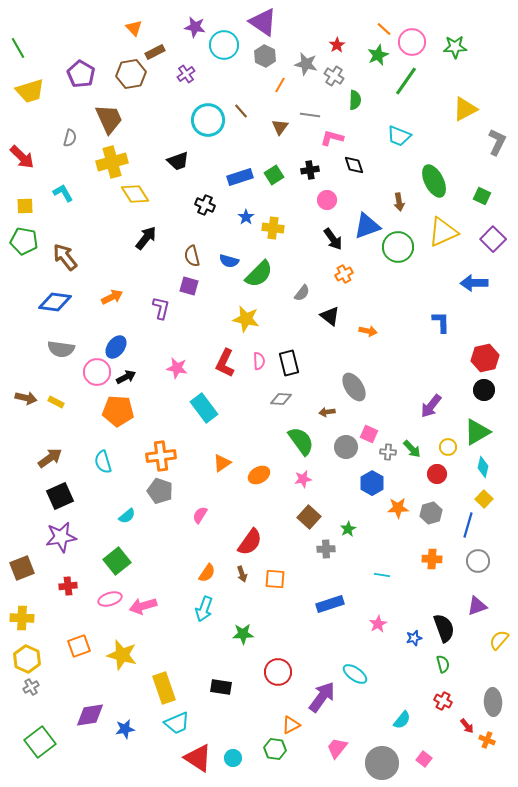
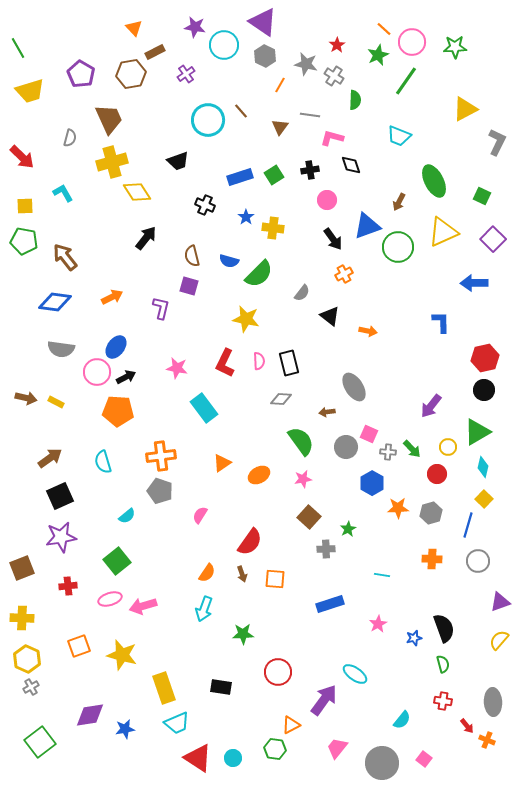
black diamond at (354, 165): moved 3 px left
yellow diamond at (135, 194): moved 2 px right, 2 px up
brown arrow at (399, 202): rotated 36 degrees clockwise
purple triangle at (477, 606): moved 23 px right, 4 px up
purple arrow at (322, 697): moved 2 px right, 3 px down
red cross at (443, 701): rotated 18 degrees counterclockwise
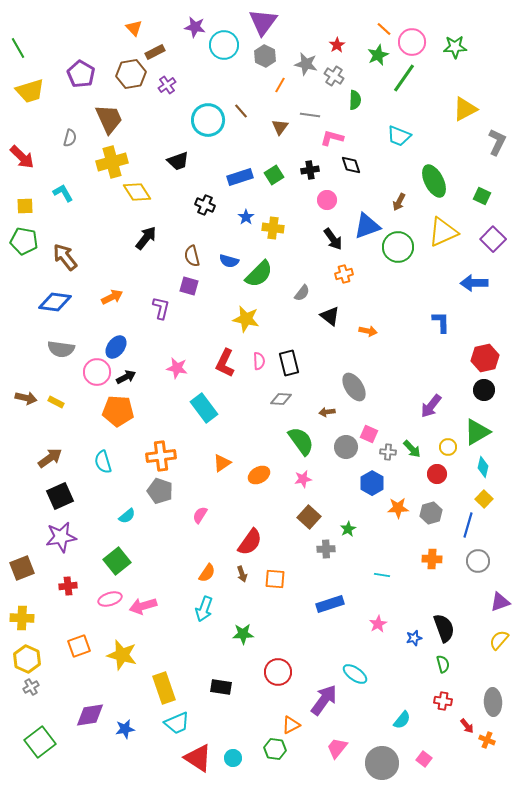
purple triangle at (263, 22): rotated 32 degrees clockwise
purple cross at (186, 74): moved 19 px left, 11 px down
green line at (406, 81): moved 2 px left, 3 px up
orange cross at (344, 274): rotated 12 degrees clockwise
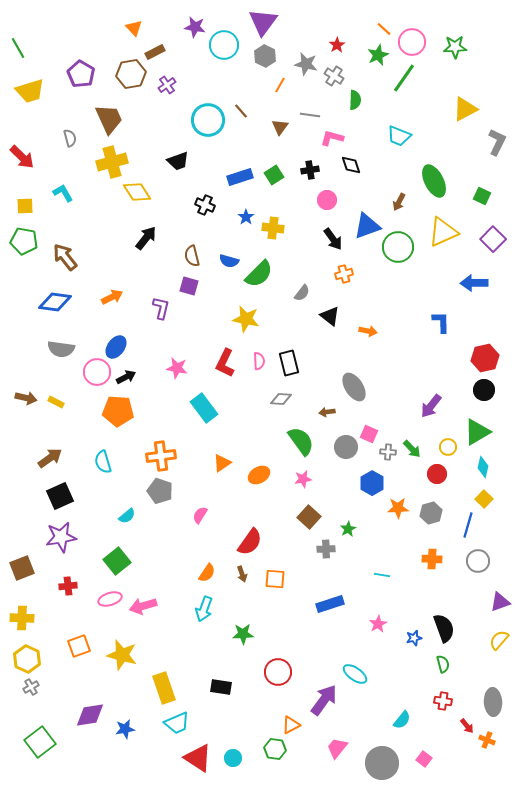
gray semicircle at (70, 138): rotated 30 degrees counterclockwise
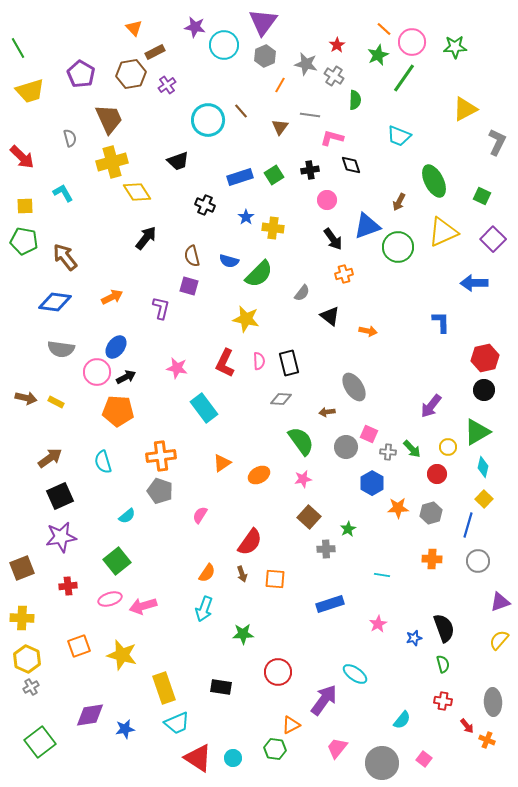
gray hexagon at (265, 56): rotated 10 degrees clockwise
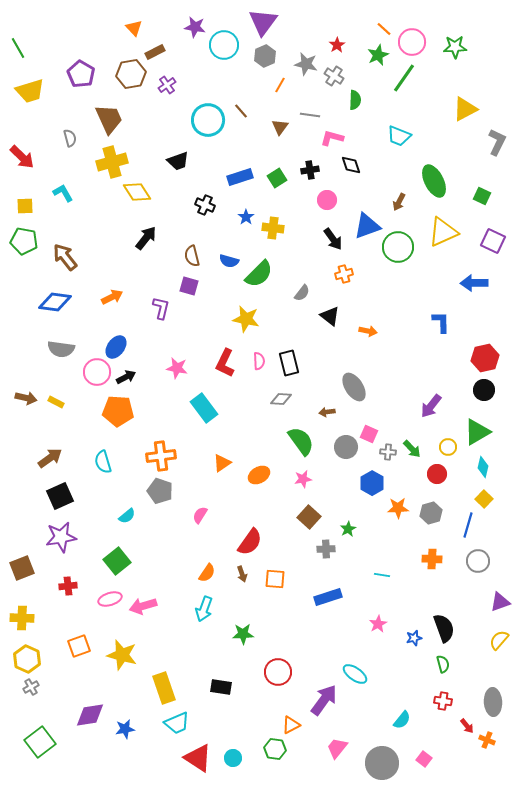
green square at (274, 175): moved 3 px right, 3 px down
purple square at (493, 239): moved 2 px down; rotated 20 degrees counterclockwise
blue rectangle at (330, 604): moved 2 px left, 7 px up
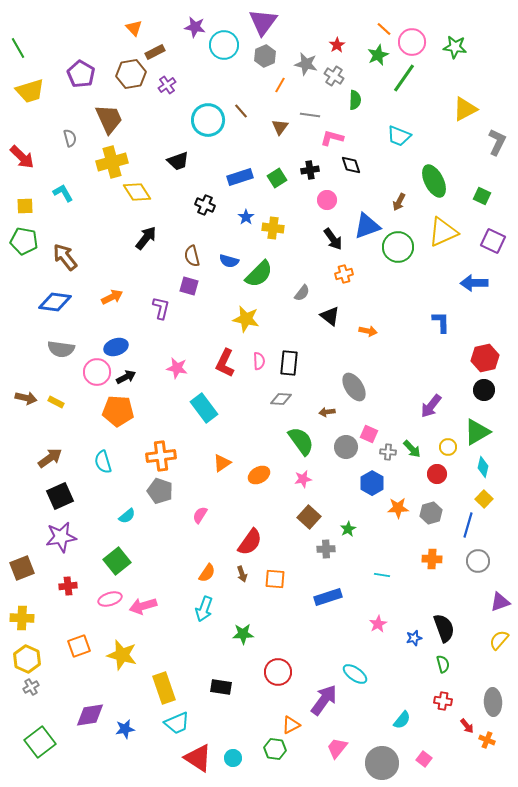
green star at (455, 47): rotated 10 degrees clockwise
blue ellipse at (116, 347): rotated 35 degrees clockwise
black rectangle at (289, 363): rotated 20 degrees clockwise
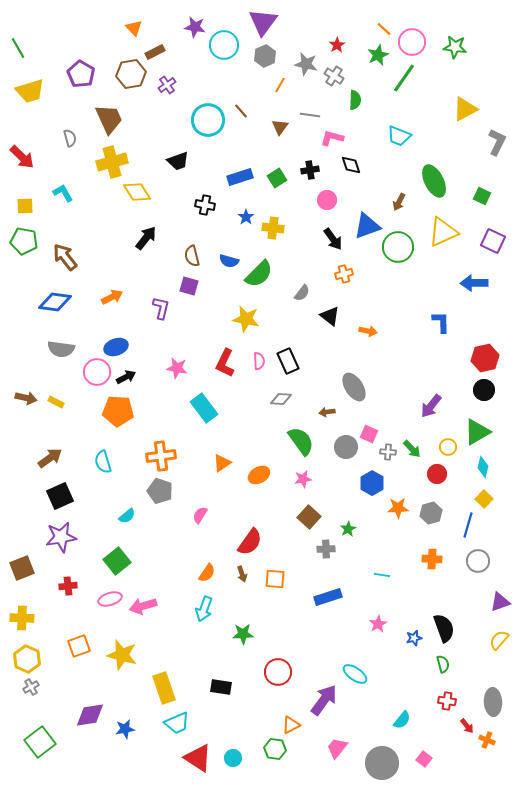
black cross at (205, 205): rotated 12 degrees counterclockwise
black rectangle at (289, 363): moved 1 px left, 2 px up; rotated 30 degrees counterclockwise
red cross at (443, 701): moved 4 px right
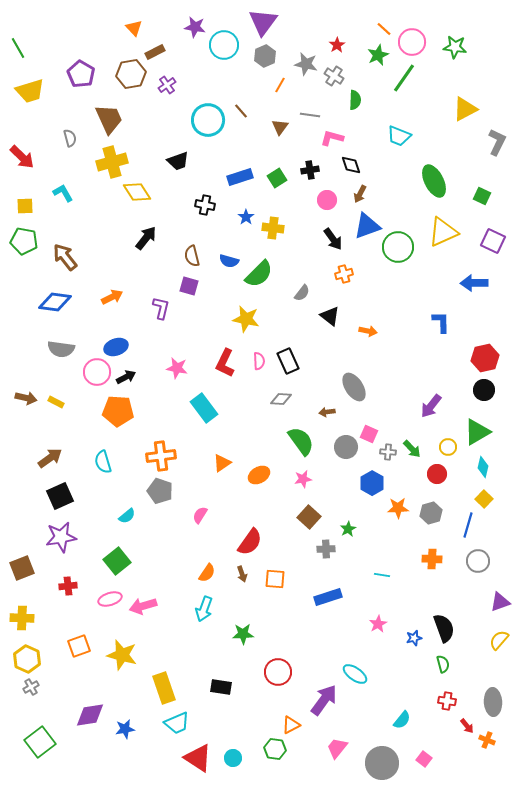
brown arrow at (399, 202): moved 39 px left, 8 px up
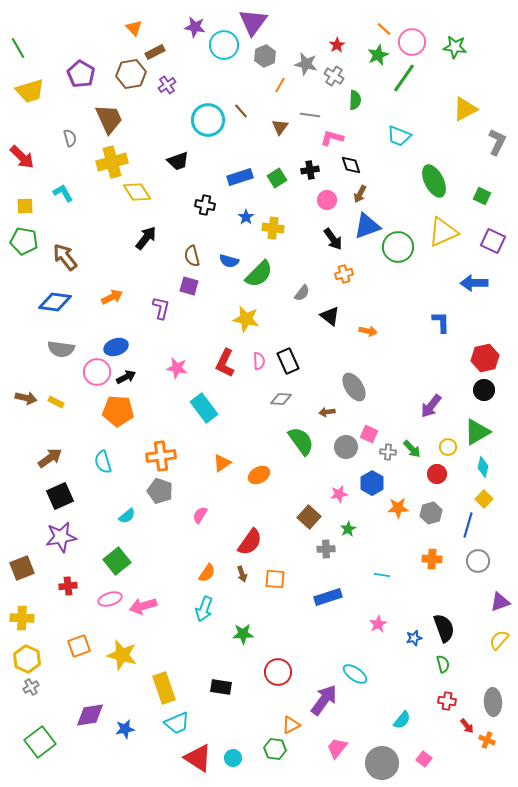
purple triangle at (263, 22): moved 10 px left
pink star at (303, 479): moved 36 px right, 15 px down
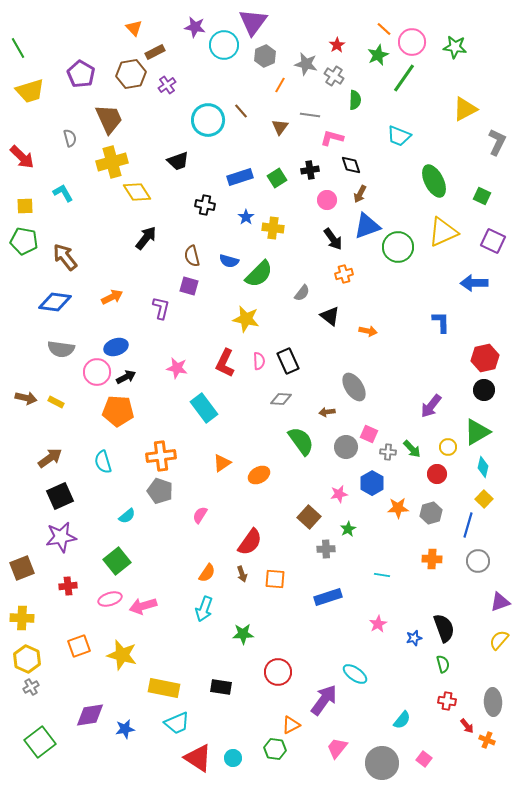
yellow rectangle at (164, 688): rotated 60 degrees counterclockwise
